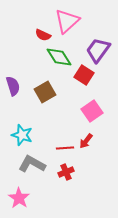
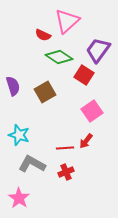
green diamond: rotated 24 degrees counterclockwise
cyan star: moved 3 px left
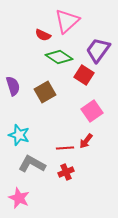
pink star: rotated 10 degrees counterclockwise
